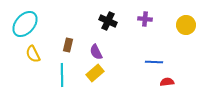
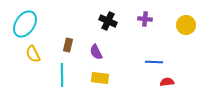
cyan ellipse: rotated 8 degrees counterclockwise
yellow rectangle: moved 5 px right, 5 px down; rotated 48 degrees clockwise
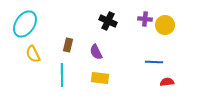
yellow circle: moved 21 px left
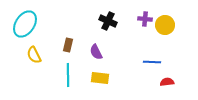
yellow semicircle: moved 1 px right, 1 px down
blue line: moved 2 px left
cyan line: moved 6 px right
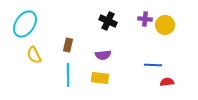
purple semicircle: moved 7 px right, 3 px down; rotated 70 degrees counterclockwise
blue line: moved 1 px right, 3 px down
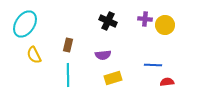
yellow rectangle: moved 13 px right; rotated 24 degrees counterclockwise
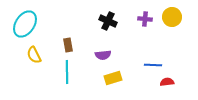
yellow circle: moved 7 px right, 8 px up
brown rectangle: rotated 24 degrees counterclockwise
cyan line: moved 1 px left, 3 px up
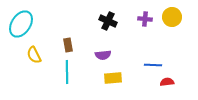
cyan ellipse: moved 4 px left
yellow rectangle: rotated 12 degrees clockwise
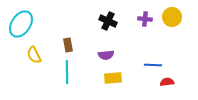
purple semicircle: moved 3 px right
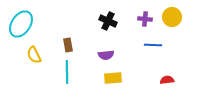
blue line: moved 20 px up
red semicircle: moved 2 px up
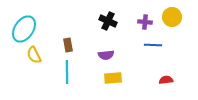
purple cross: moved 3 px down
cyan ellipse: moved 3 px right, 5 px down
red semicircle: moved 1 px left
